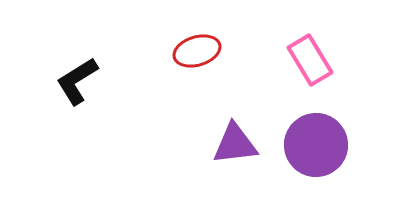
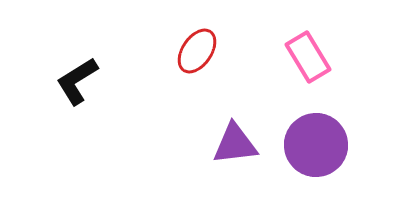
red ellipse: rotated 39 degrees counterclockwise
pink rectangle: moved 2 px left, 3 px up
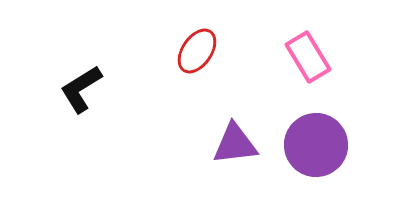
black L-shape: moved 4 px right, 8 px down
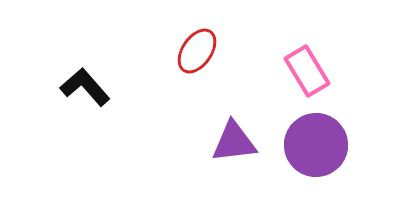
pink rectangle: moved 1 px left, 14 px down
black L-shape: moved 4 px right, 2 px up; rotated 81 degrees clockwise
purple triangle: moved 1 px left, 2 px up
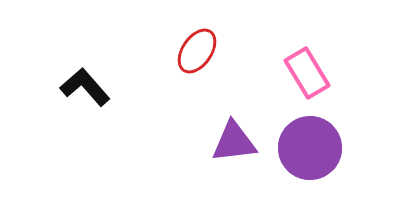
pink rectangle: moved 2 px down
purple circle: moved 6 px left, 3 px down
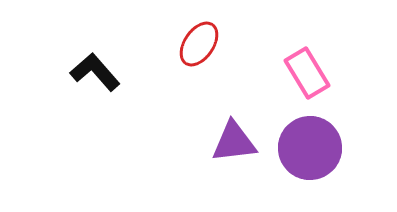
red ellipse: moved 2 px right, 7 px up
black L-shape: moved 10 px right, 15 px up
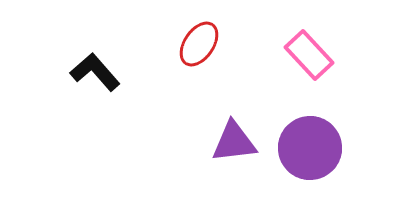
pink rectangle: moved 2 px right, 18 px up; rotated 12 degrees counterclockwise
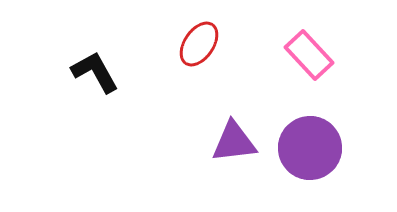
black L-shape: rotated 12 degrees clockwise
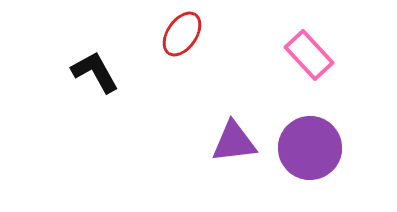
red ellipse: moved 17 px left, 10 px up
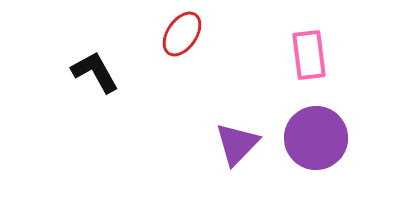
pink rectangle: rotated 36 degrees clockwise
purple triangle: moved 3 px right, 2 px down; rotated 39 degrees counterclockwise
purple circle: moved 6 px right, 10 px up
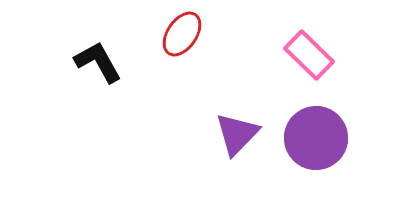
pink rectangle: rotated 39 degrees counterclockwise
black L-shape: moved 3 px right, 10 px up
purple triangle: moved 10 px up
